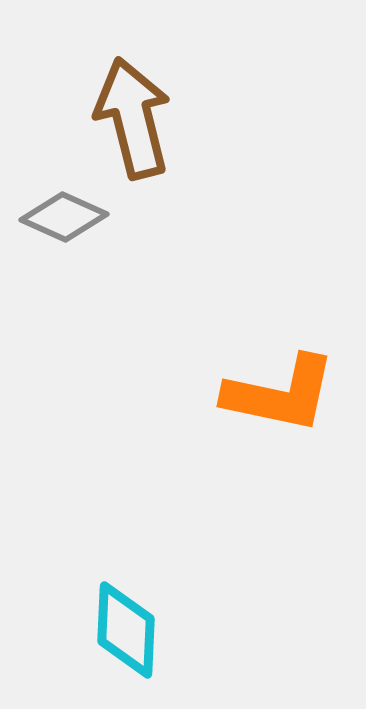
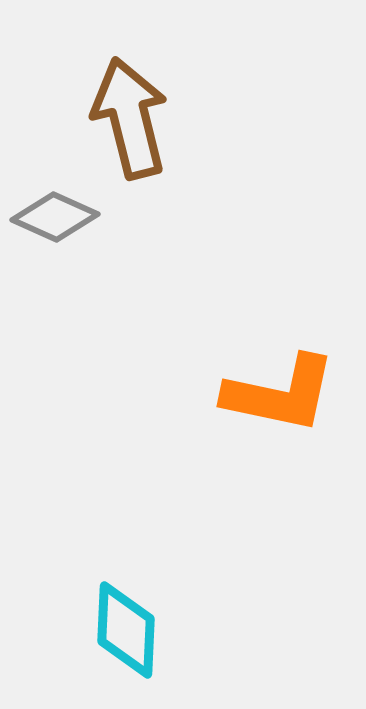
brown arrow: moved 3 px left
gray diamond: moved 9 px left
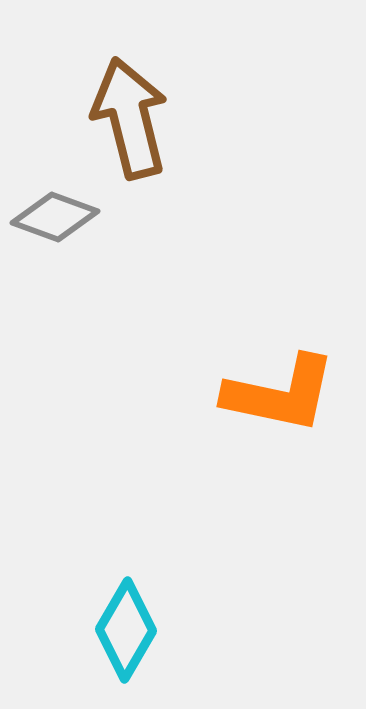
gray diamond: rotated 4 degrees counterclockwise
cyan diamond: rotated 28 degrees clockwise
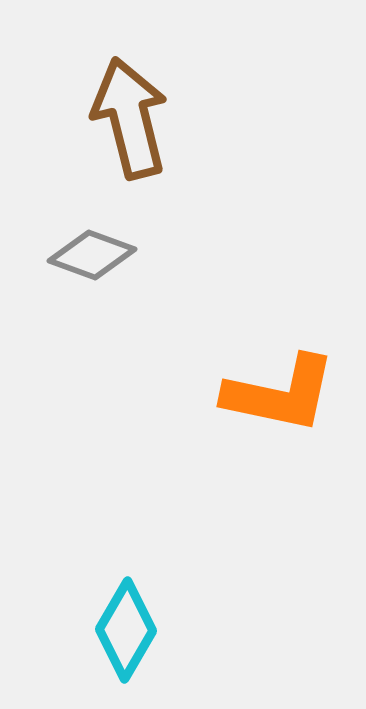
gray diamond: moved 37 px right, 38 px down
